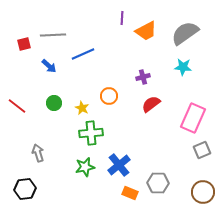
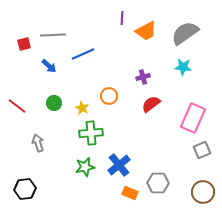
gray arrow: moved 10 px up
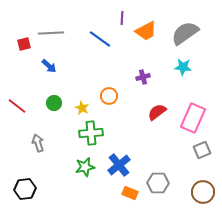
gray line: moved 2 px left, 2 px up
blue line: moved 17 px right, 15 px up; rotated 60 degrees clockwise
red semicircle: moved 6 px right, 8 px down
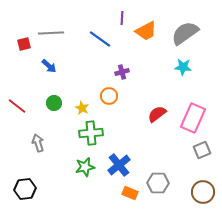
purple cross: moved 21 px left, 5 px up
red semicircle: moved 2 px down
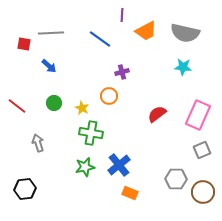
purple line: moved 3 px up
gray semicircle: rotated 132 degrees counterclockwise
red square: rotated 24 degrees clockwise
pink rectangle: moved 5 px right, 3 px up
green cross: rotated 15 degrees clockwise
gray hexagon: moved 18 px right, 4 px up
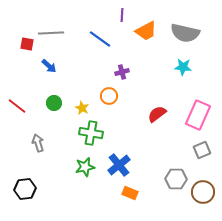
red square: moved 3 px right
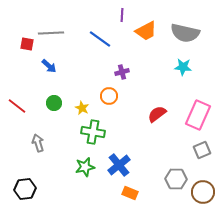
green cross: moved 2 px right, 1 px up
